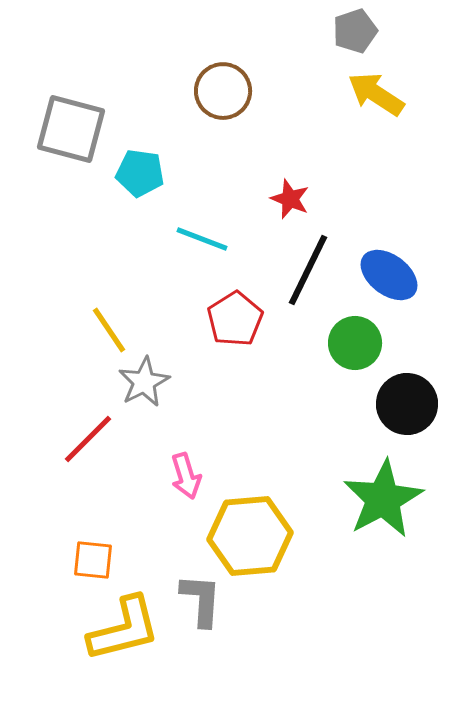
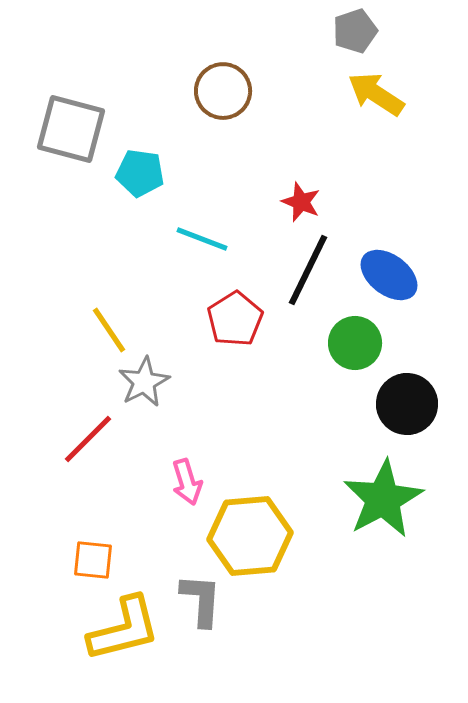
red star: moved 11 px right, 3 px down
pink arrow: moved 1 px right, 6 px down
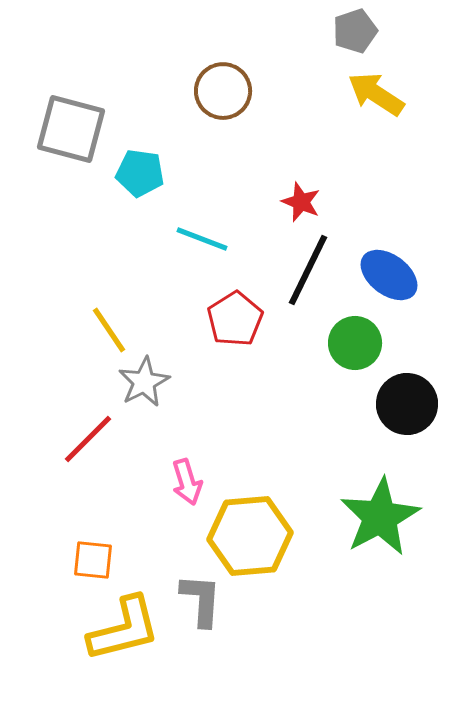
green star: moved 3 px left, 18 px down
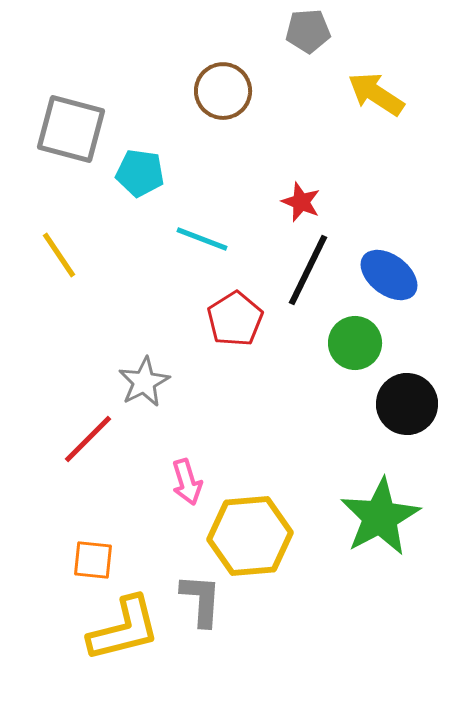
gray pentagon: moved 47 px left; rotated 15 degrees clockwise
yellow line: moved 50 px left, 75 px up
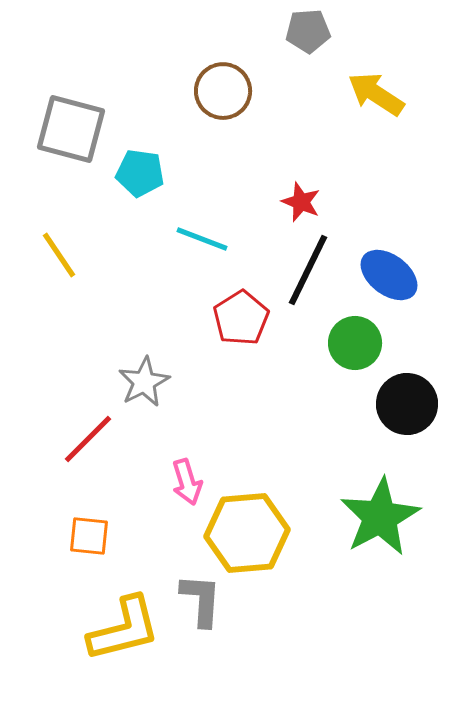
red pentagon: moved 6 px right, 1 px up
yellow hexagon: moved 3 px left, 3 px up
orange square: moved 4 px left, 24 px up
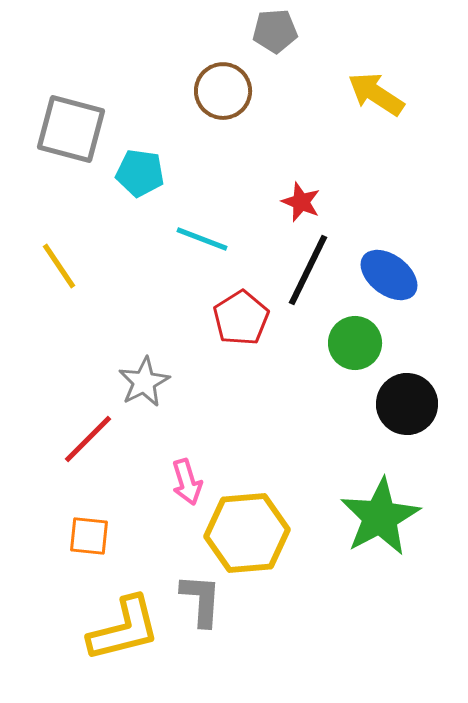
gray pentagon: moved 33 px left
yellow line: moved 11 px down
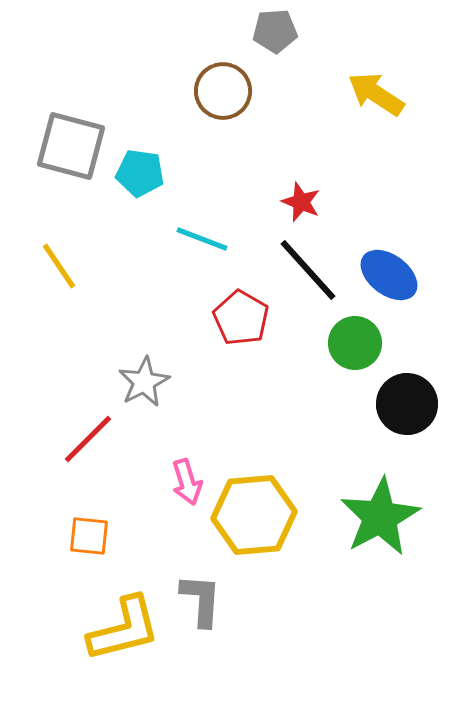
gray square: moved 17 px down
black line: rotated 68 degrees counterclockwise
red pentagon: rotated 10 degrees counterclockwise
yellow hexagon: moved 7 px right, 18 px up
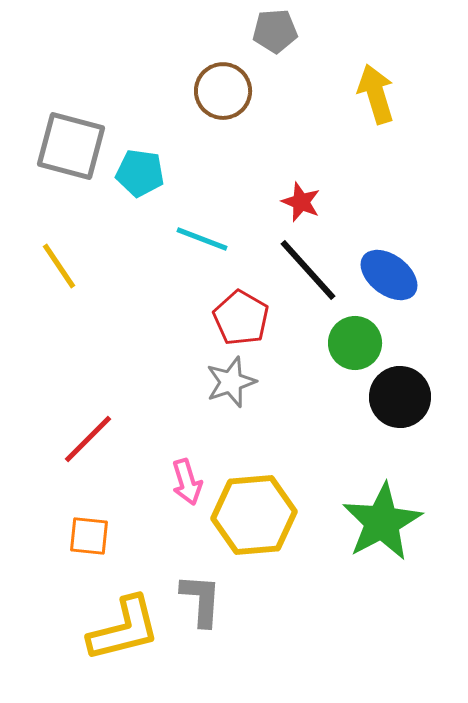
yellow arrow: rotated 40 degrees clockwise
gray star: moved 87 px right; rotated 9 degrees clockwise
black circle: moved 7 px left, 7 px up
green star: moved 2 px right, 5 px down
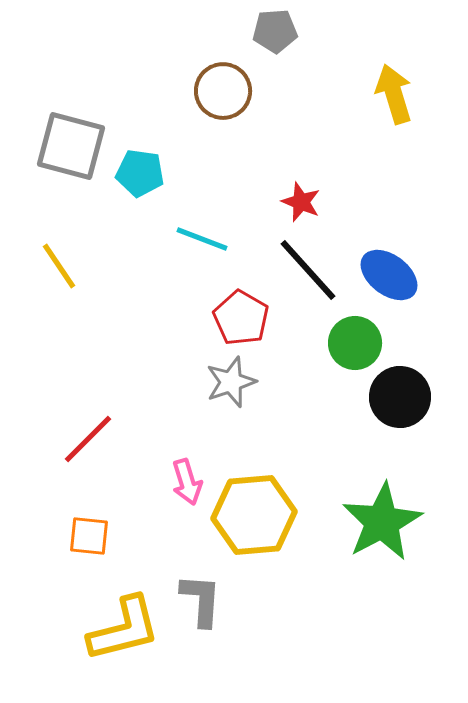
yellow arrow: moved 18 px right
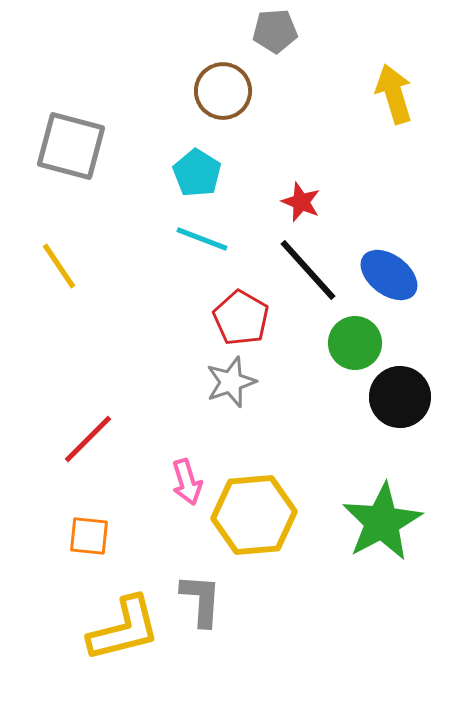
cyan pentagon: moved 57 px right; rotated 24 degrees clockwise
